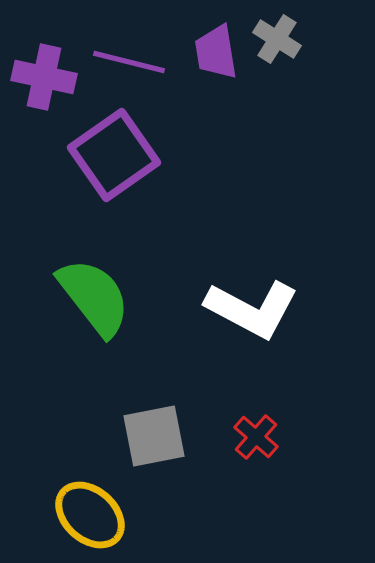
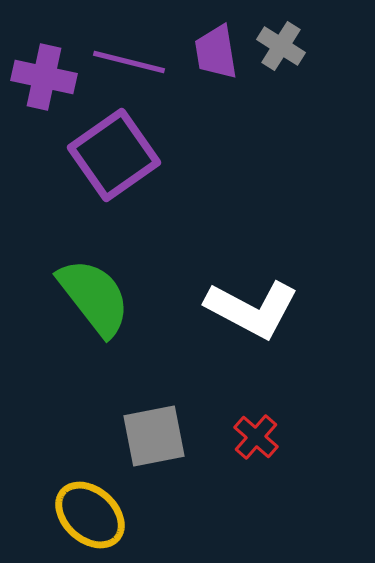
gray cross: moved 4 px right, 7 px down
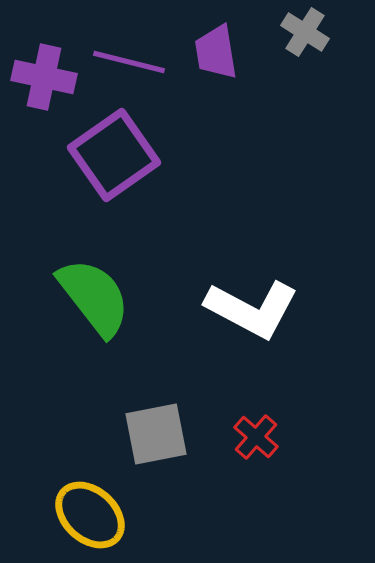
gray cross: moved 24 px right, 14 px up
gray square: moved 2 px right, 2 px up
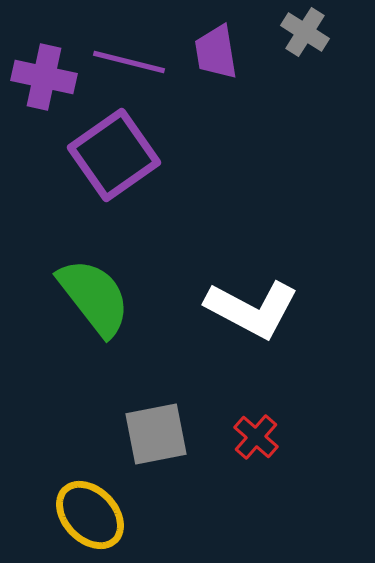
yellow ellipse: rotated 4 degrees clockwise
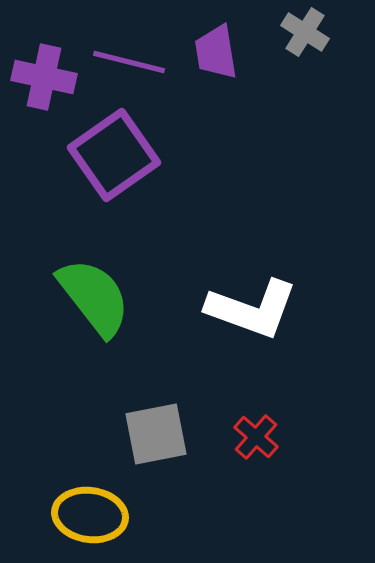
white L-shape: rotated 8 degrees counterclockwise
yellow ellipse: rotated 38 degrees counterclockwise
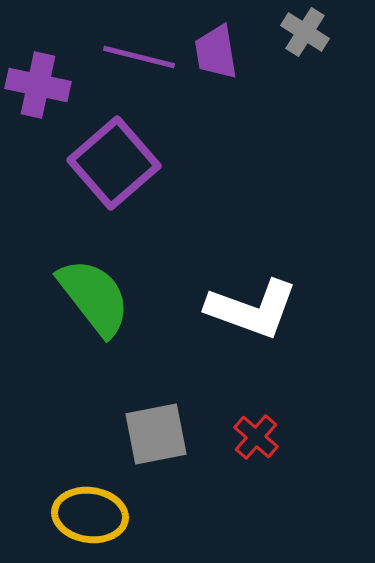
purple line: moved 10 px right, 5 px up
purple cross: moved 6 px left, 8 px down
purple square: moved 8 px down; rotated 6 degrees counterclockwise
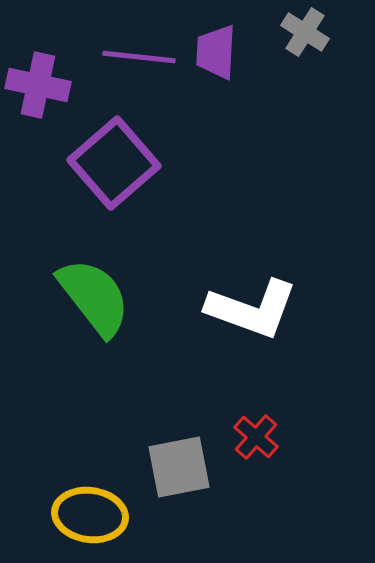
purple trapezoid: rotated 12 degrees clockwise
purple line: rotated 8 degrees counterclockwise
gray square: moved 23 px right, 33 px down
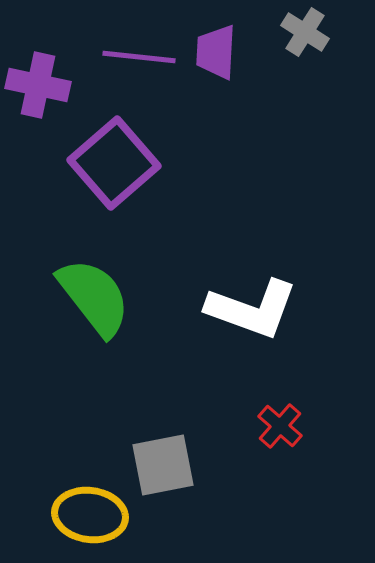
red cross: moved 24 px right, 11 px up
gray square: moved 16 px left, 2 px up
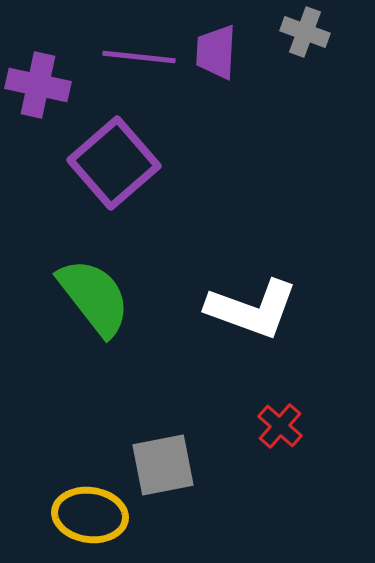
gray cross: rotated 12 degrees counterclockwise
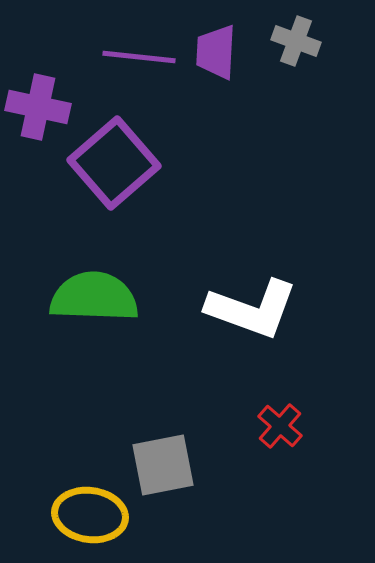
gray cross: moved 9 px left, 9 px down
purple cross: moved 22 px down
green semicircle: rotated 50 degrees counterclockwise
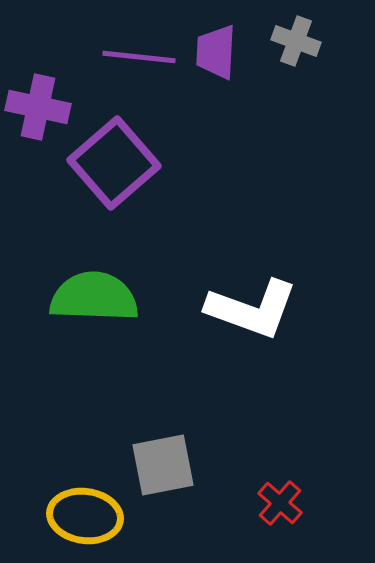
red cross: moved 77 px down
yellow ellipse: moved 5 px left, 1 px down
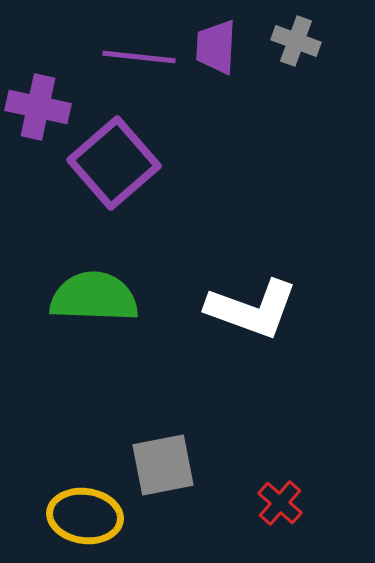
purple trapezoid: moved 5 px up
